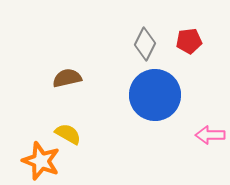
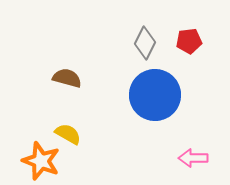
gray diamond: moved 1 px up
brown semicircle: rotated 28 degrees clockwise
pink arrow: moved 17 px left, 23 px down
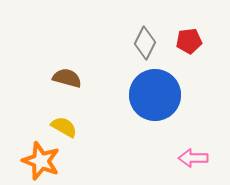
yellow semicircle: moved 4 px left, 7 px up
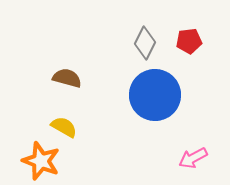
pink arrow: rotated 28 degrees counterclockwise
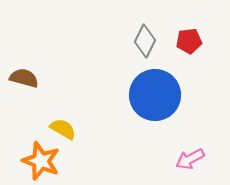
gray diamond: moved 2 px up
brown semicircle: moved 43 px left
yellow semicircle: moved 1 px left, 2 px down
pink arrow: moved 3 px left, 1 px down
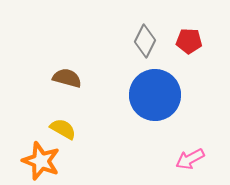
red pentagon: rotated 10 degrees clockwise
brown semicircle: moved 43 px right
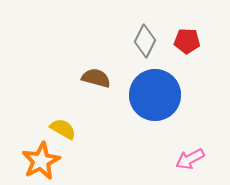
red pentagon: moved 2 px left
brown semicircle: moved 29 px right
orange star: rotated 24 degrees clockwise
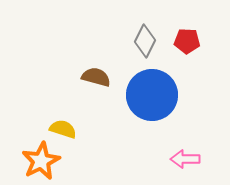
brown semicircle: moved 1 px up
blue circle: moved 3 px left
yellow semicircle: rotated 12 degrees counterclockwise
pink arrow: moved 5 px left; rotated 28 degrees clockwise
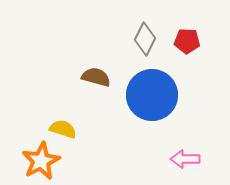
gray diamond: moved 2 px up
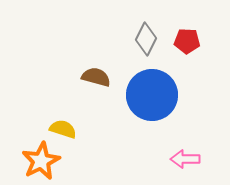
gray diamond: moved 1 px right
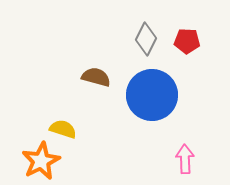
pink arrow: rotated 88 degrees clockwise
